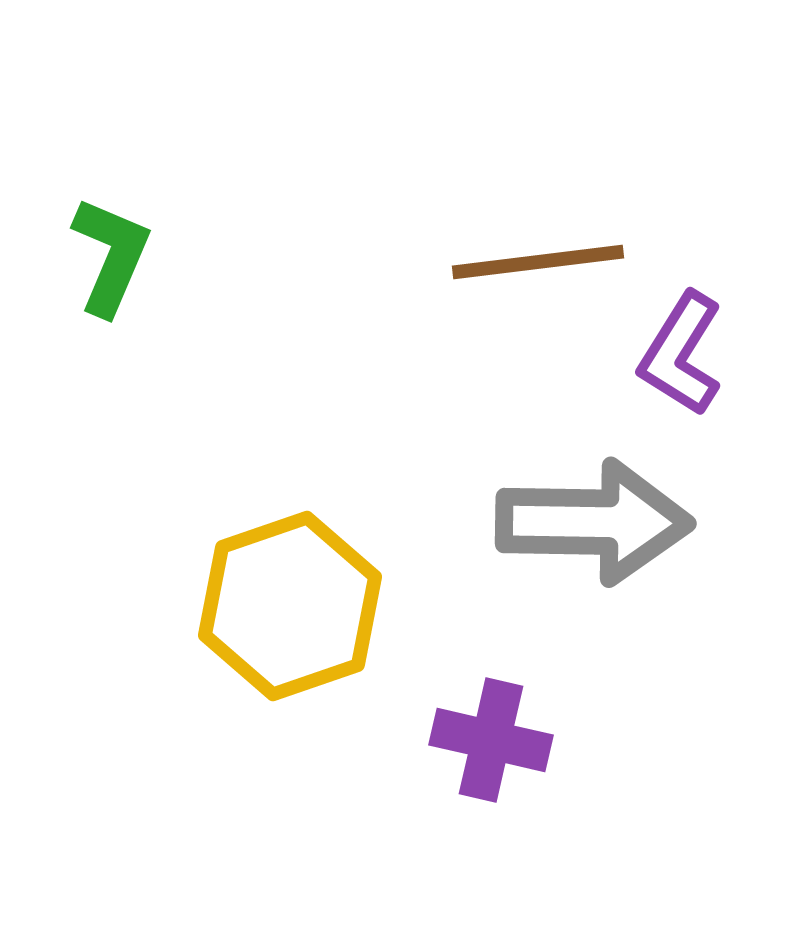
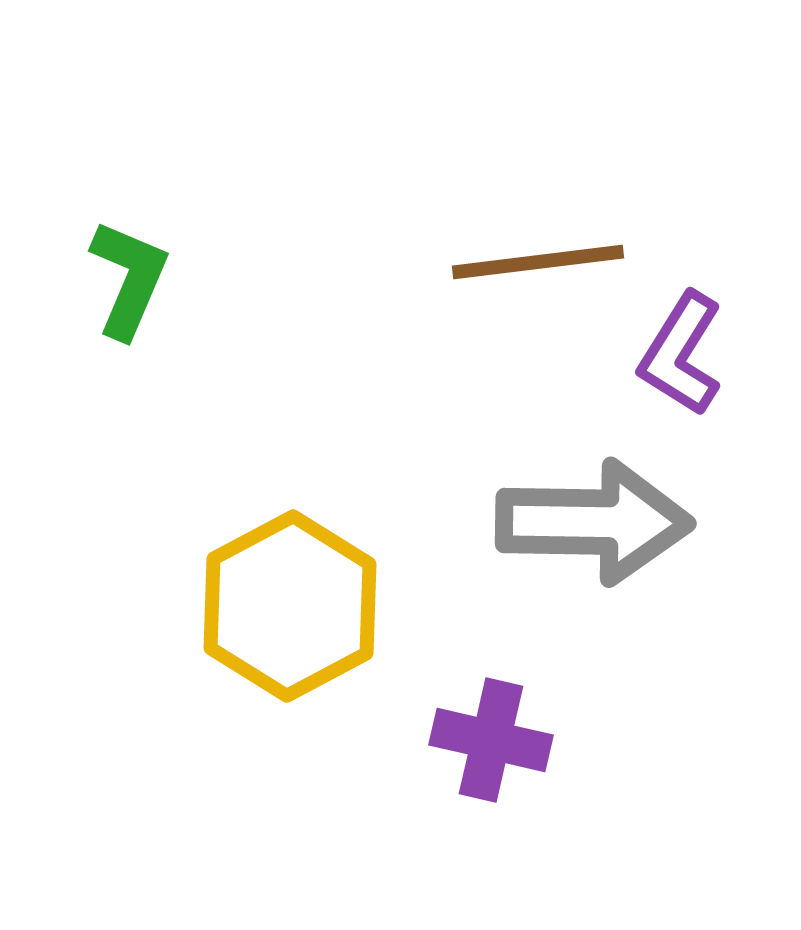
green L-shape: moved 18 px right, 23 px down
yellow hexagon: rotated 9 degrees counterclockwise
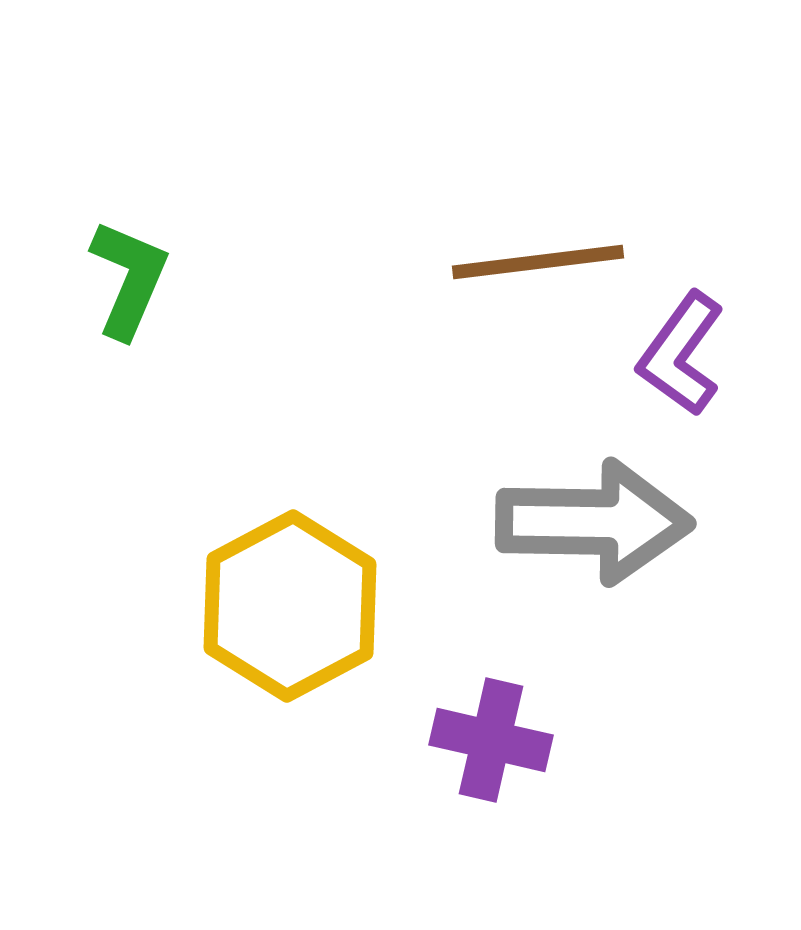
purple L-shape: rotated 4 degrees clockwise
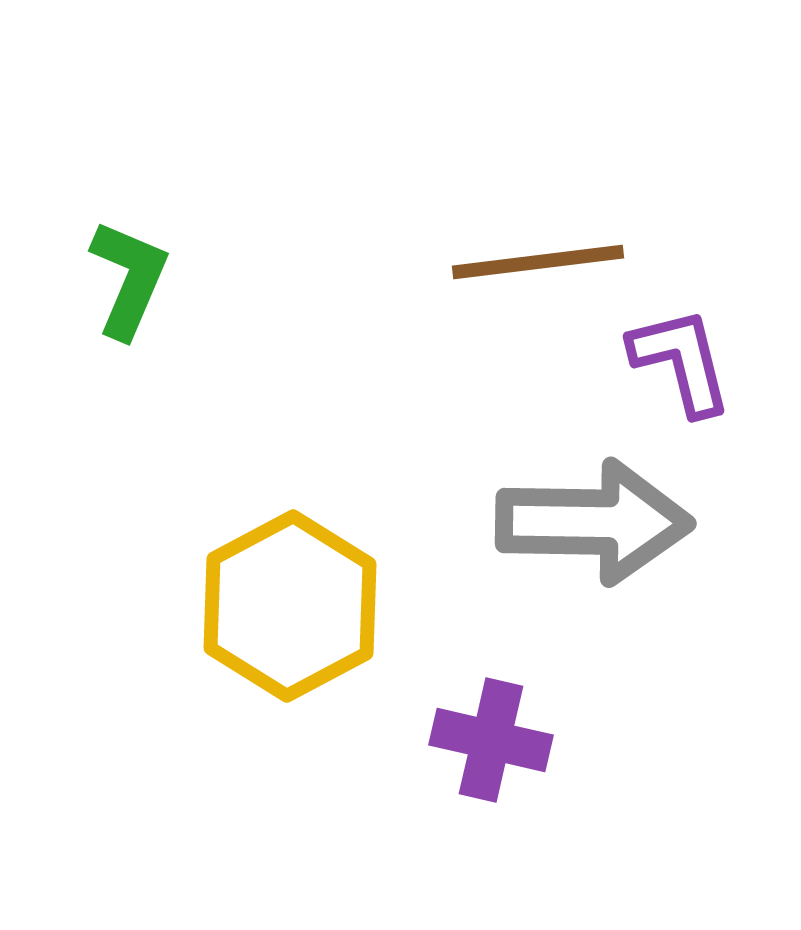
purple L-shape: moved 7 px down; rotated 130 degrees clockwise
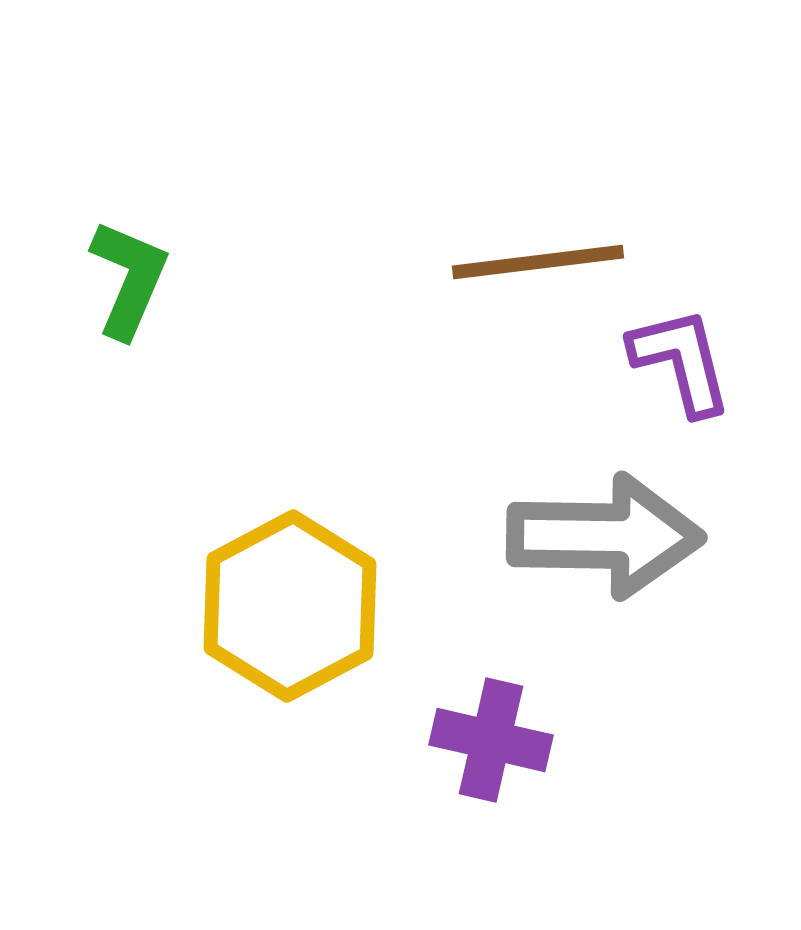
gray arrow: moved 11 px right, 14 px down
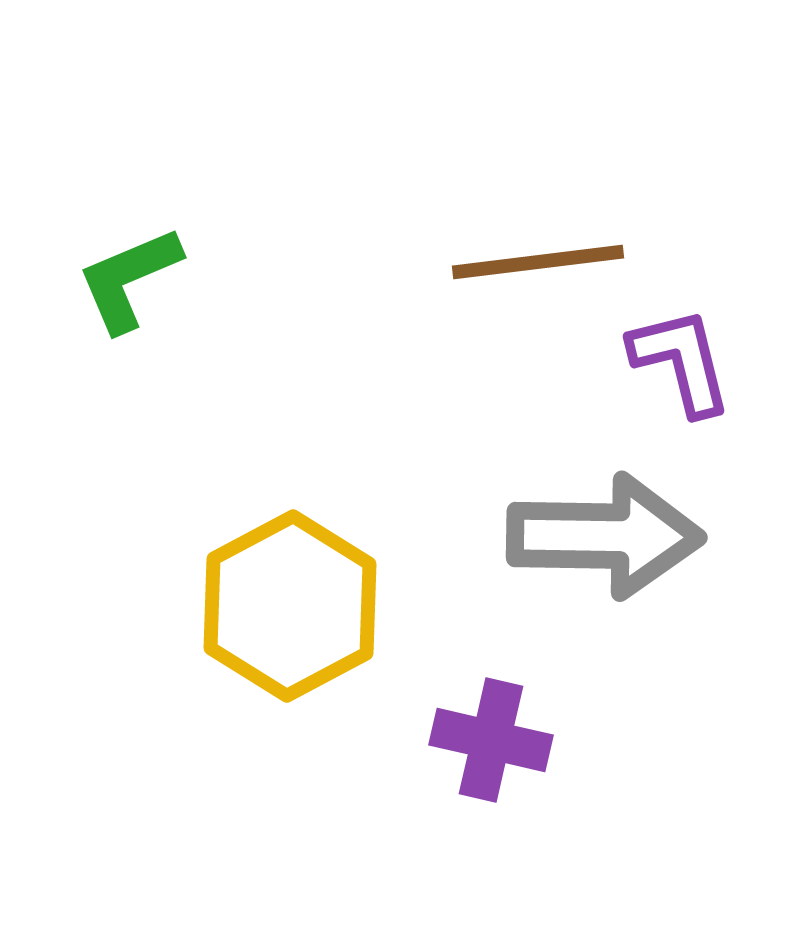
green L-shape: rotated 136 degrees counterclockwise
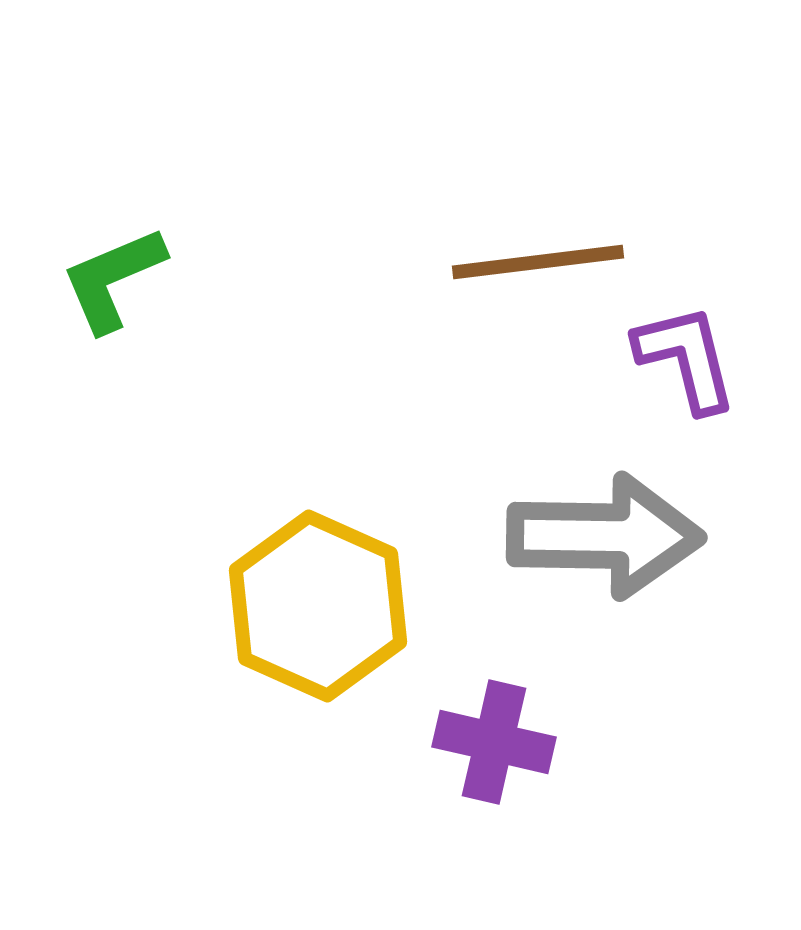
green L-shape: moved 16 px left
purple L-shape: moved 5 px right, 3 px up
yellow hexagon: moved 28 px right; rotated 8 degrees counterclockwise
purple cross: moved 3 px right, 2 px down
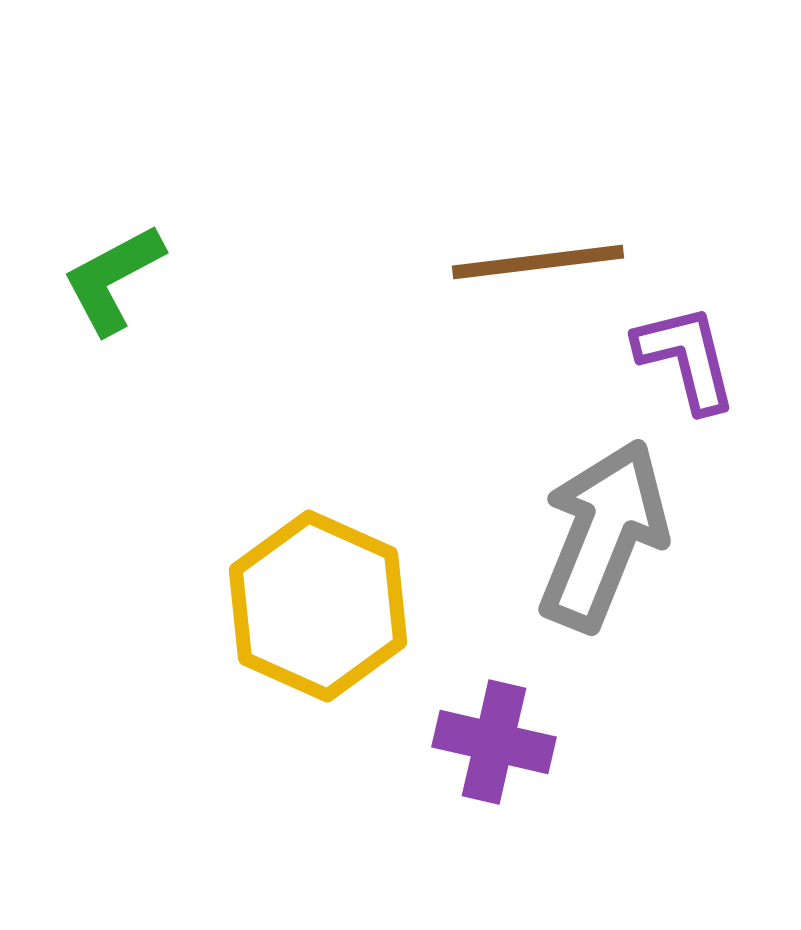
green L-shape: rotated 5 degrees counterclockwise
gray arrow: moved 2 px left, 1 px up; rotated 69 degrees counterclockwise
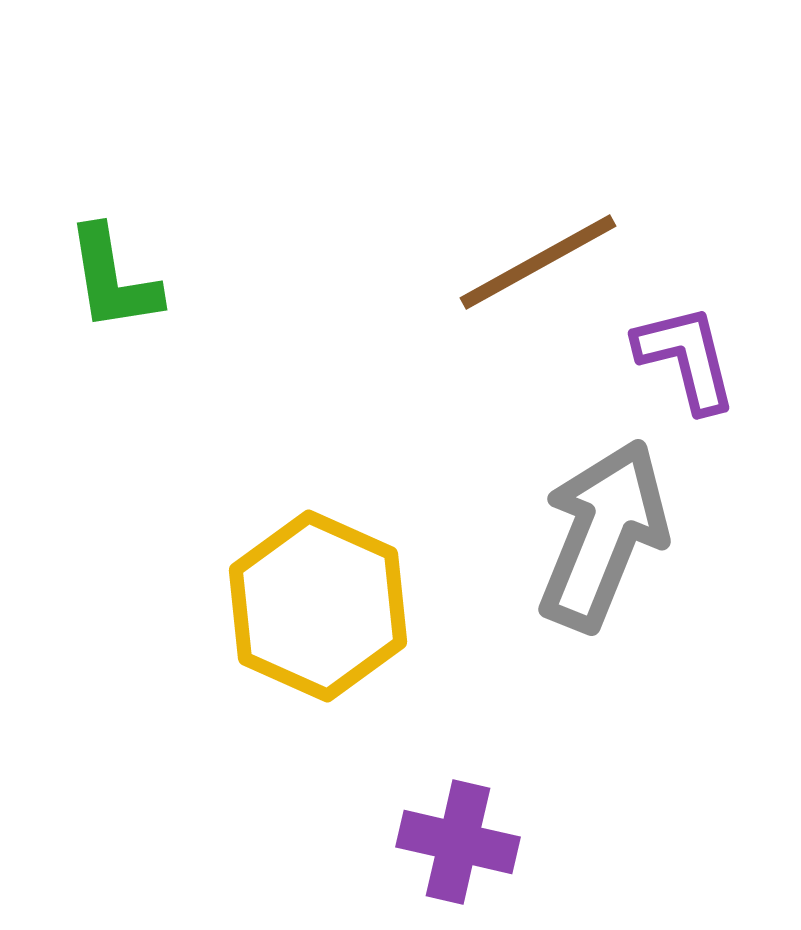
brown line: rotated 22 degrees counterclockwise
green L-shape: rotated 71 degrees counterclockwise
purple cross: moved 36 px left, 100 px down
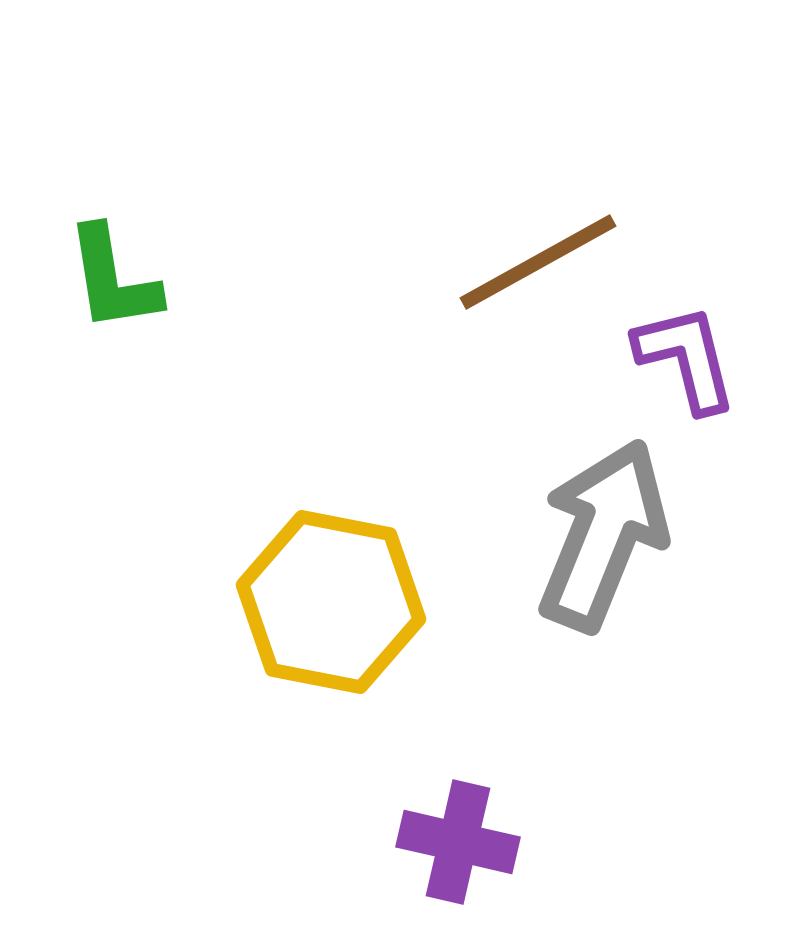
yellow hexagon: moved 13 px right, 4 px up; rotated 13 degrees counterclockwise
